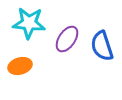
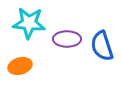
purple ellipse: rotated 56 degrees clockwise
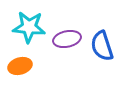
cyan star: moved 4 px down
purple ellipse: rotated 12 degrees counterclockwise
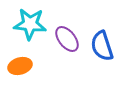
cyan star: moved 1 px right, 3 px up
purple ellipse: rotated 64 degrees clockwise
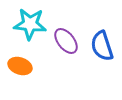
purple ellipse: moved 1 px left, 2 px down
orange ellipse: rotated 35 degrees clockwise
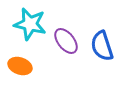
cyan star: rotated 8 degrees clockwise
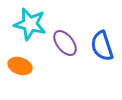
purple ellipse: moved 1 px left, 2 px down
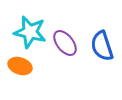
cyan star: moved 8 px down
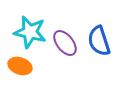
blue semicircle: moved 3 px left, 5 px up
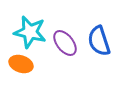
orange ellipse: moved 1 px right, 2 px up
